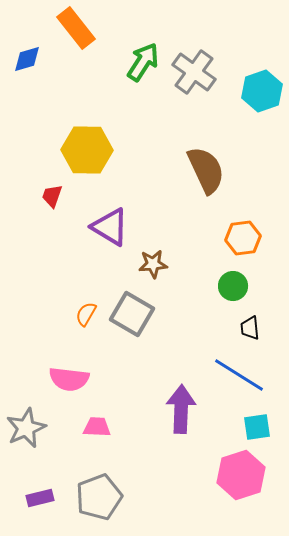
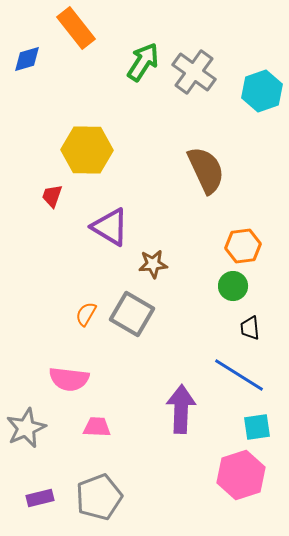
orange hexagon: moved 8 px down
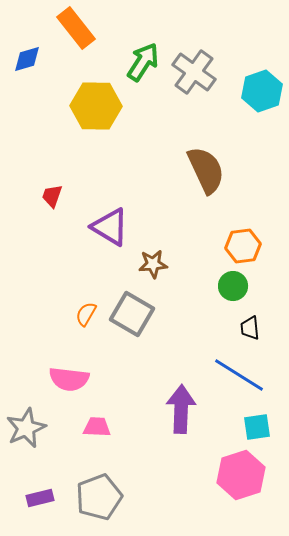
yellow hexagon: moved 9 px right, 44 px up
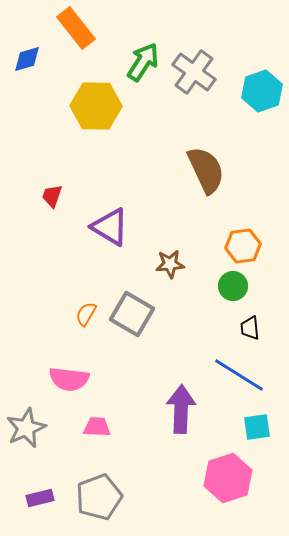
brown star: moved 17 px right
pink hexagon: moved 13 px left, 3 px down
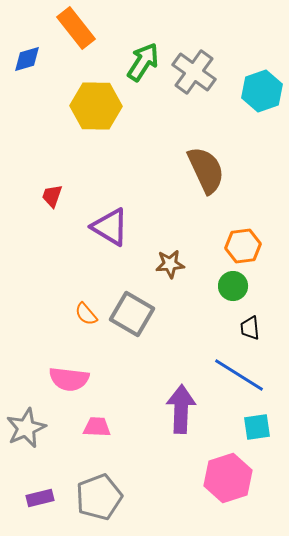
orange semicircle: rotated 70 degrees counterclockwise
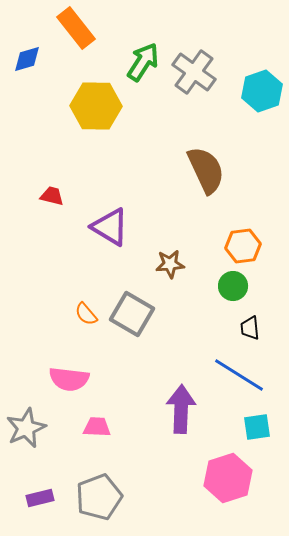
red trapezoid: rotated 85 degrees clockwise
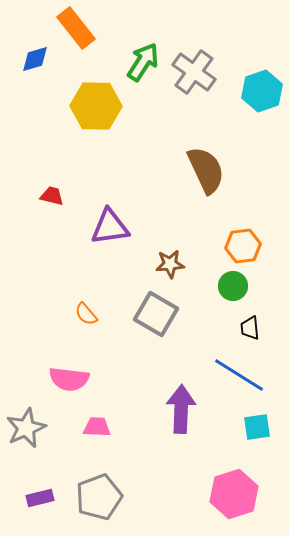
blue diamond: moved 8 px right
purple triangle: rotated 39 degrees counterclockwise
gray square: moved 24 px right
pink hexagon: moved 6 px right, 16 px down
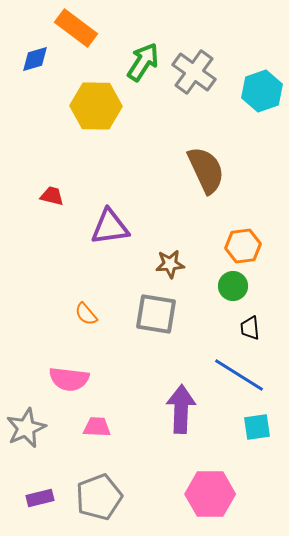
orange rectangle: rotated 15 degrees counterclockwise
gray square: rotated 21 degrees counterclockwise
pink hexagon: moved 24 px left; rotated 18 degrees clockwise
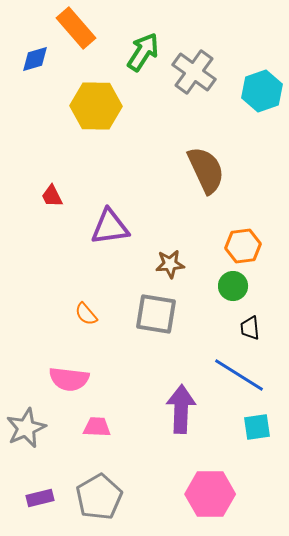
orange rectangle: rotated 12 degrees clockwise
green arrow: moved 10 px up
red trapezoid: rotated 130 degrees counterclockwise
gray pentagon: rotated 9 degrees counterclockwise
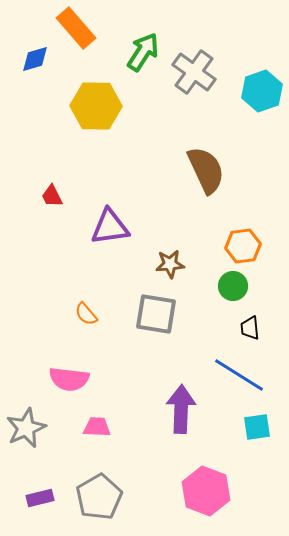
pink hexagon: moved 4 px left, 3 px up; rotated 21 degrees clockwise
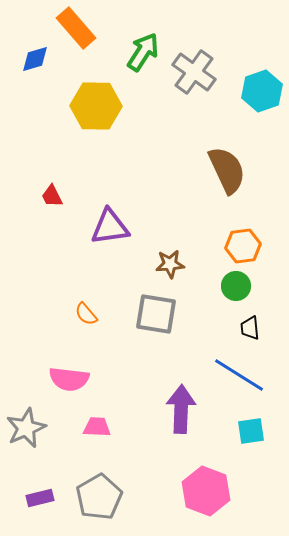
brown semicircle: moved 21 px right
green circle: moved 3 px right
cyan square: moved 6 px left, 4 px down
